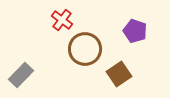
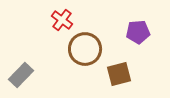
purple pentagon: moved 3 px right, 1 px down; rotated 25 degrees counterclockwise
brown square: rotated 20 degrees clockwise
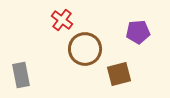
gray rectangle: rotated 55 degrees counterclockwise
